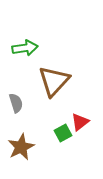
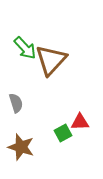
green arrow: rotated 55 degrees clockwise
brown triangle: moved 3 px left, 21 px up
red triangle: rotated 36 degrees clockwise
brown star: rotated 28 degrees counterclockwise
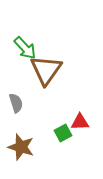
brown triangle: moved 5 px left, 10 px down; rotated 8 degrees counterclockwise
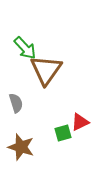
red triangle: rotated 24 degrees counterclockwise
green square: rotated 12 degrees clockwise
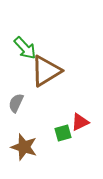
brown triangle: moved 1 px down; rotated 24 degrees clockwise
gray semicircle: rotated 138 degrees counterclockwise
brown star: moved 3 px right
